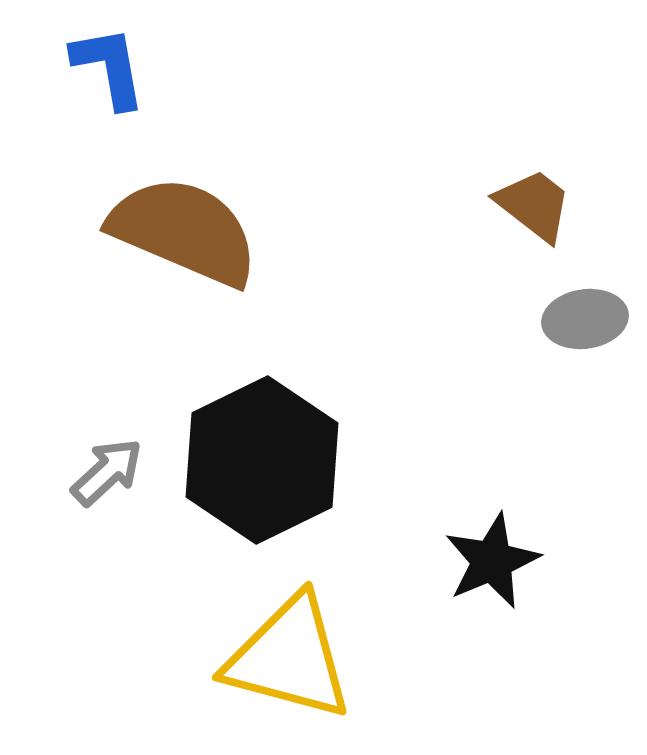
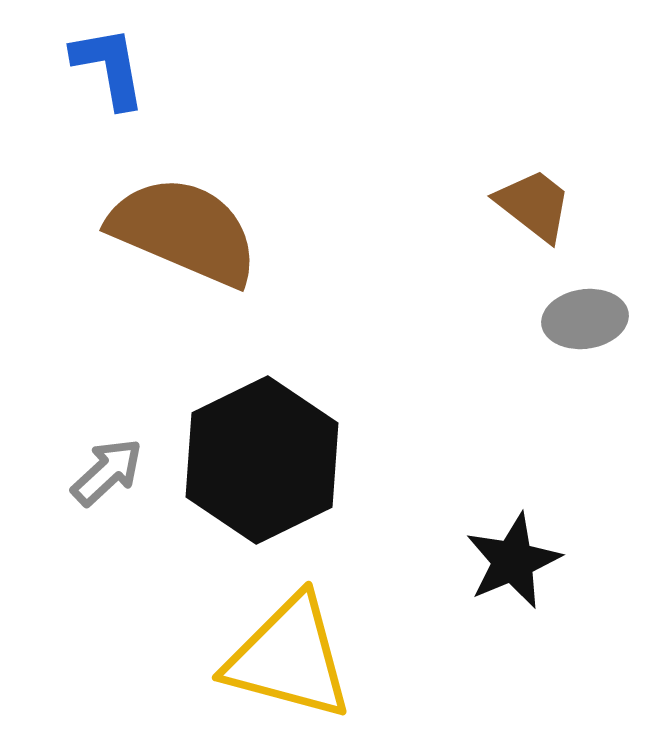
black star: moved 21 px right
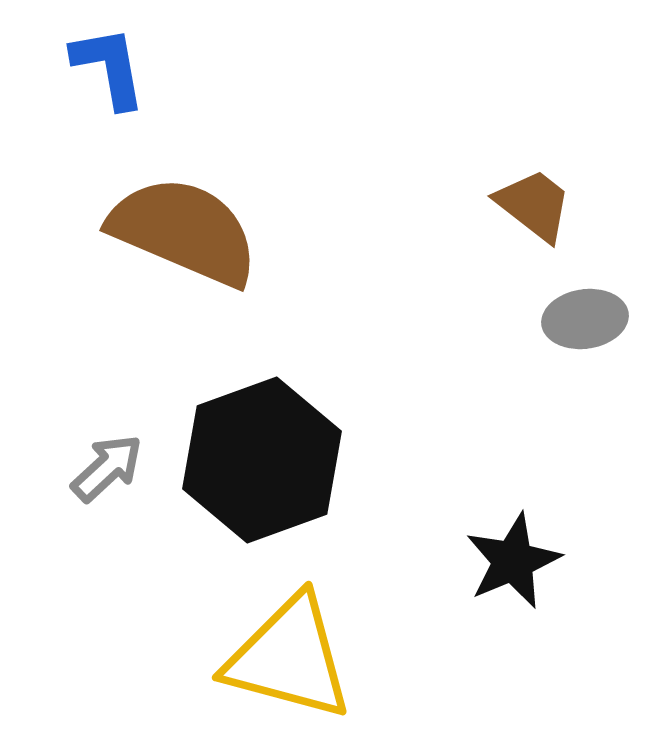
black hexagon: rotated 6 degrees clockwise
gray arrow: moved 4 px up
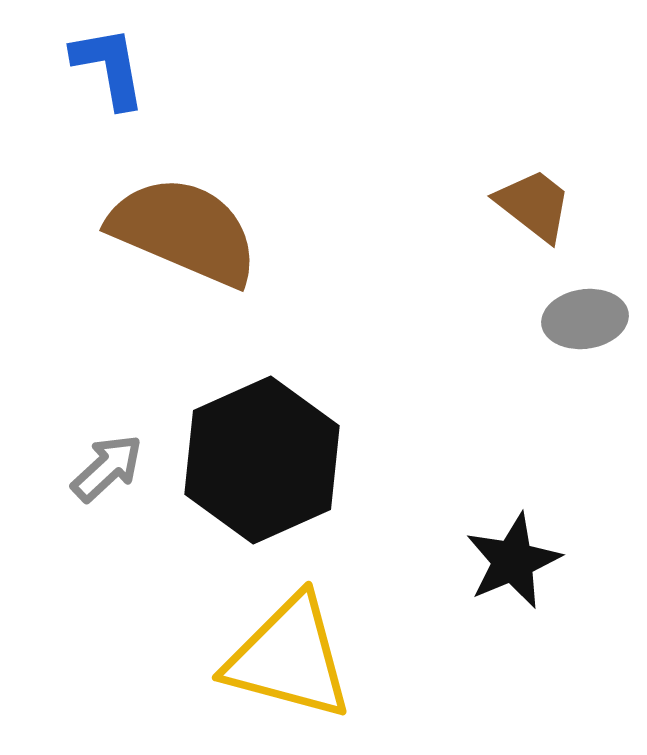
black hexagon: rotated 4 degrees counterclockwise
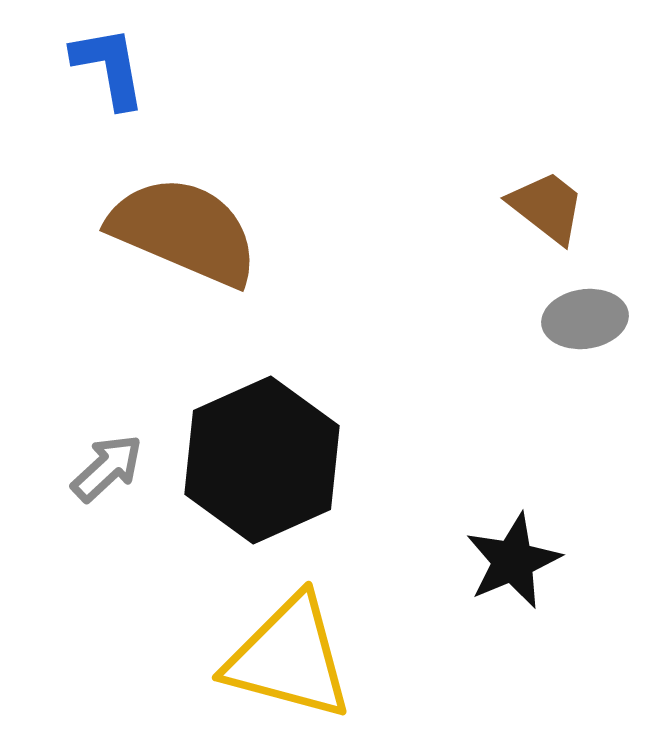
brown trapezoid: moved 13 px right, 2 px down
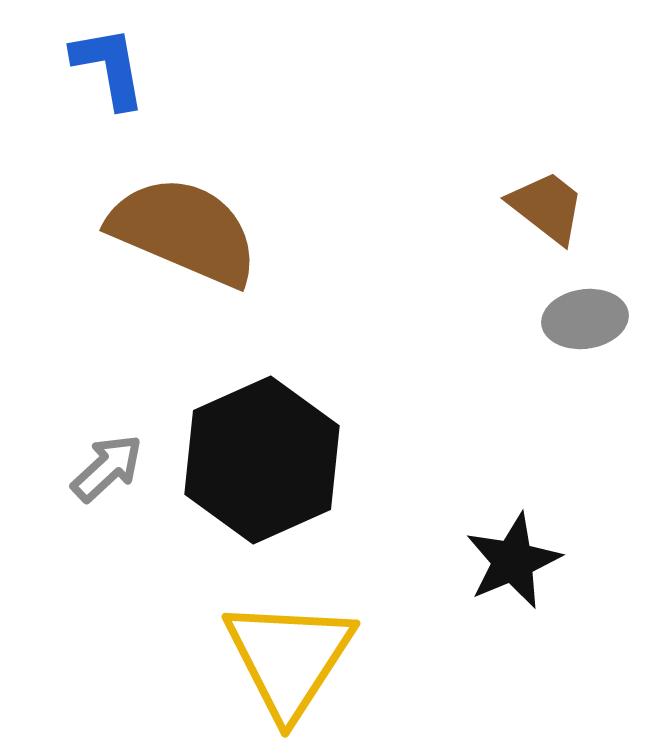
yellow triangle: rotated 48 degrees clockwise
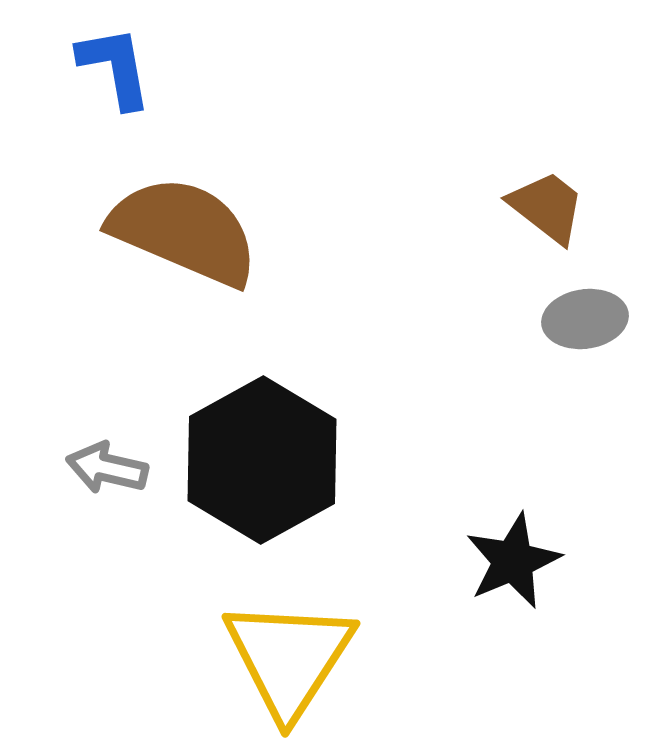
blue L-shape: moved 6 px right
black hexagon: rotated 5 degrees counterclockwise
gray arrow: rotated 124 degrees counterclockwise
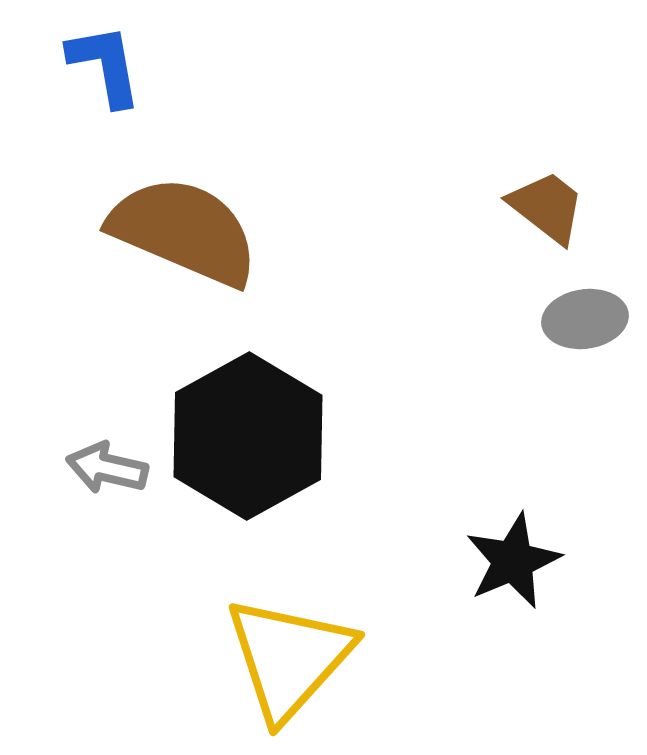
blue L-shape: moved 10 px left, 2 px up
black hexagon: moved 14 px left, 24 px up
yellow triangle: rotated 9 degrees clockwise
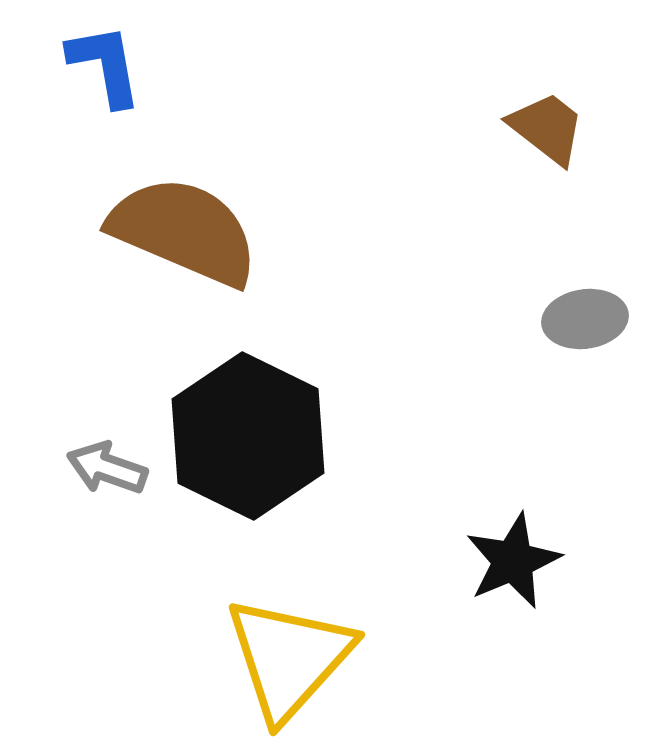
brown trapezoid: moved 79 px up
black hexagon: rotated 5 degrees counterclockwise
gray arrow: rotated 6 degrees clockwise
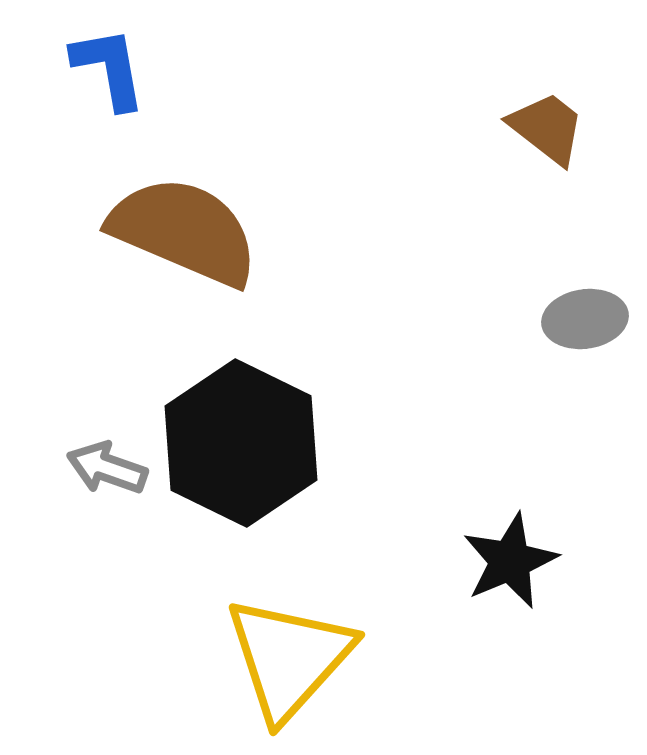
blue L-shape: moved 4 px right, 3 px down
black hexagon: moved 7 px left, 7 px down
black star: moved 3 px left
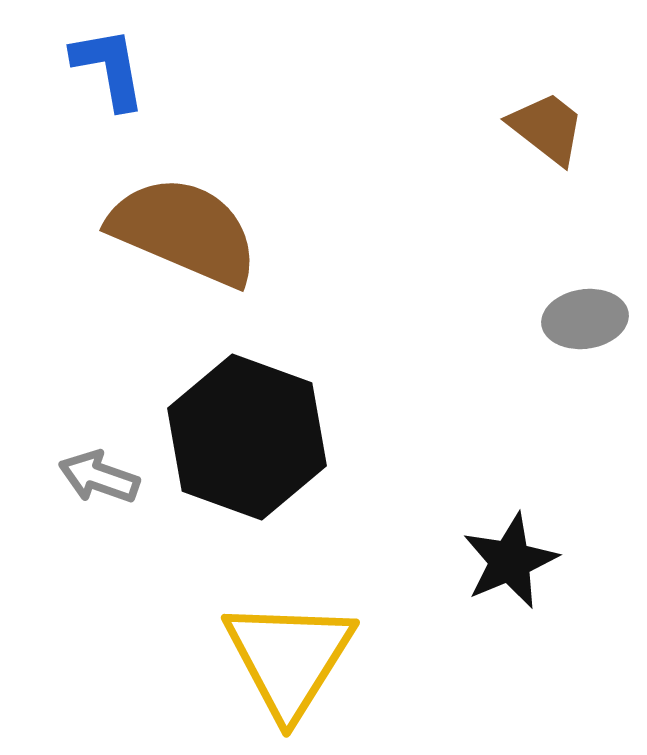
black hexagon: moved 6 px right, 6 px up; rotated 6 degrees counterclockwise
gray arrow: moved 8 px left, 9 px down
yellow triangle: rotated 10 degrees counterclockwise
